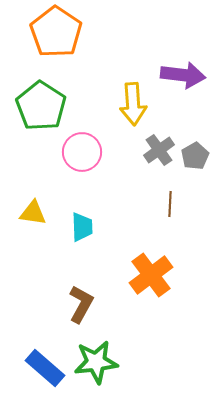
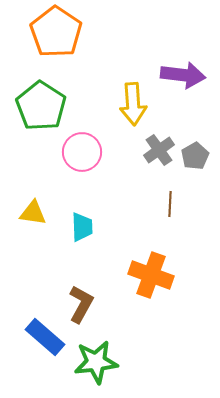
orange cross: rotated 33 degrees counterclockwise
blue rectangle: moved 31 px up
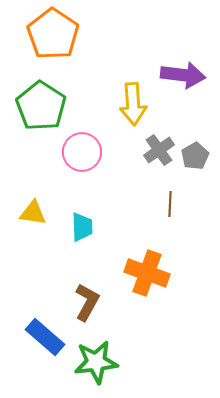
orange pentagon: moved 3 px left, 2 px down
orange cross: moved 4 px left, 2 px up
brown L-shape: moved 6 px right, 2 px up
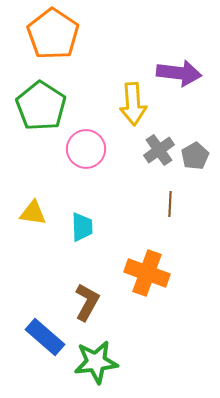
purple arrow: moved 4 px left, 2 px up
pink circle: moved 4 px right, 3 px up
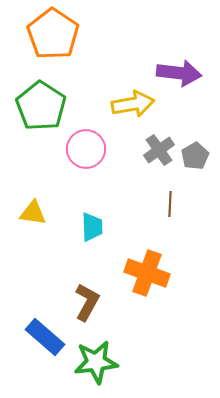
yellow arrow: rotated 96 degrees counterclockwise
cyan trapezoid: moved 10 px right
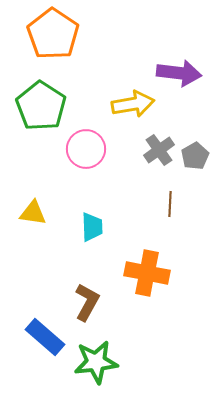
orange cross: rotated 9 degrees counterclockwise
